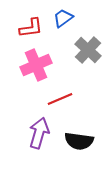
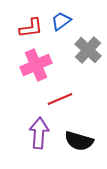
blue trapezoid: moved 2 px left, 3 px down
purple arrow: rotated 12 degrees counterclockwise
black semicircle: rotated 8 degrees clockwise
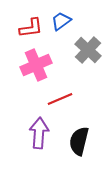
black semicircle: rotated 88 degrees clockwise
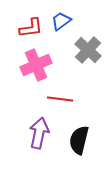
red line: rotated 30 degrees clockwise
purple arrow: rotated 8 degrees clockwise
black semicircle: moved 1 px up
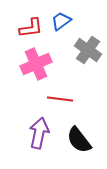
gray cross: rotated 8 degrees counterclockwise
pink cross: moved 1 px up
black semicircle: rotated 52 degrees counterclockwise
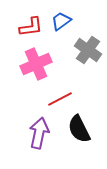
red L-shape: moved 1 px up
red line: rotated 35 degrees counterclockwise
black semicircle: moved 11 px up; rotated 12 degrees clockwise
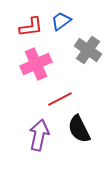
purple arrow: moved 2 px down
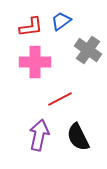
pink cross: moved 1 px left, 2 px up; rotated 24 degrees clockwise
black semicircle: moved 1 px left, 8 px down
